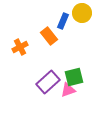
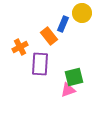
blue rectangle: moved 3 px down
purple rectangle: moved 8 px left, 18 px up; rotated 45 degrees counterclockwise
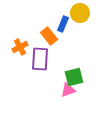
yellow circle: moved 2 px left
purple rectangle: moved 5 px up
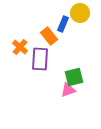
orange cross: rotated 21 degrees counterclockwise
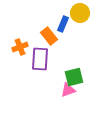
orange cross: rotated 28 degrees clockwise
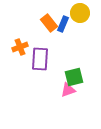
orange rectangle: moved 13 px up
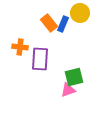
orange cross: rotated 28 degrees clockwise
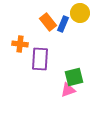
orange rectangle: moved 1 px left, 1 px up
orange cross: moved 3 px up
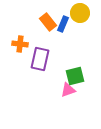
purple rectangle: rotated 10 degrees clockwise
green square: moved 1 px right, 1 px up
